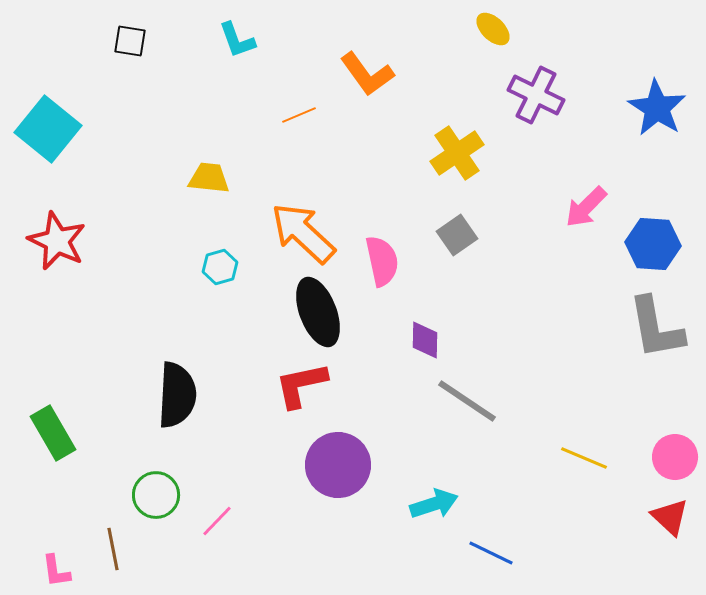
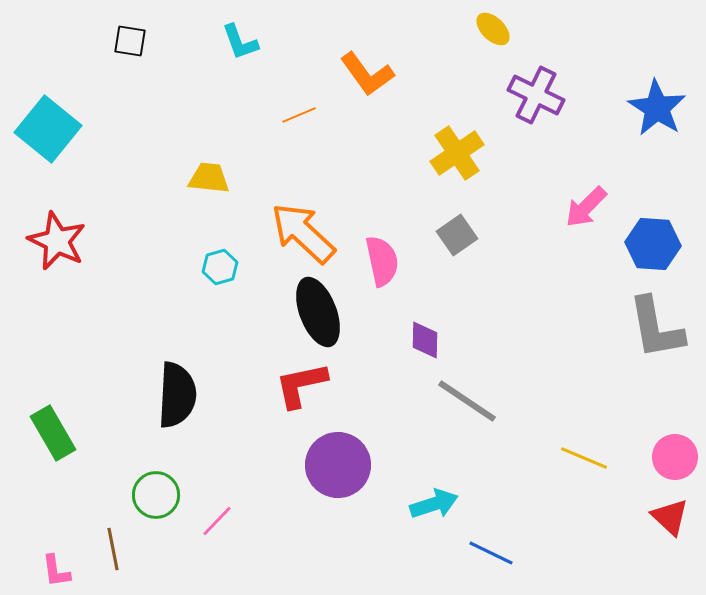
cyan L-shape: moved 3 px right, 2 px down
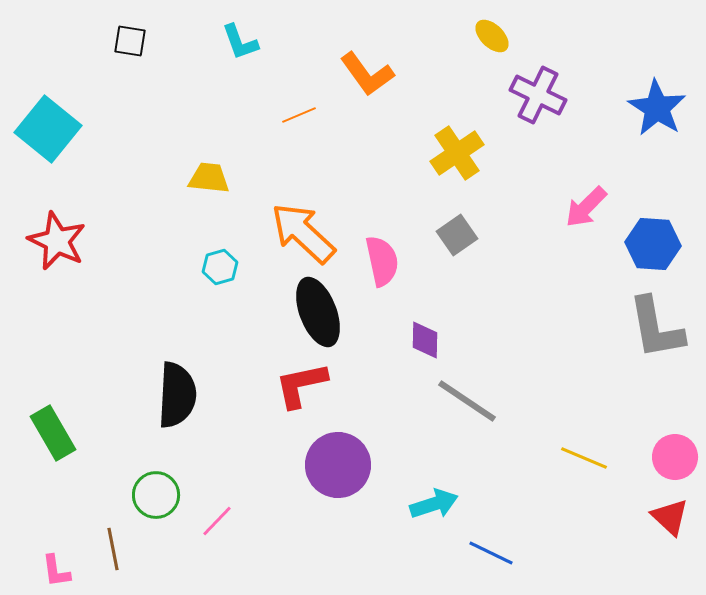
yellow ellipse: moved 1 px left, 7 px down
purple cross: moved 2 px right
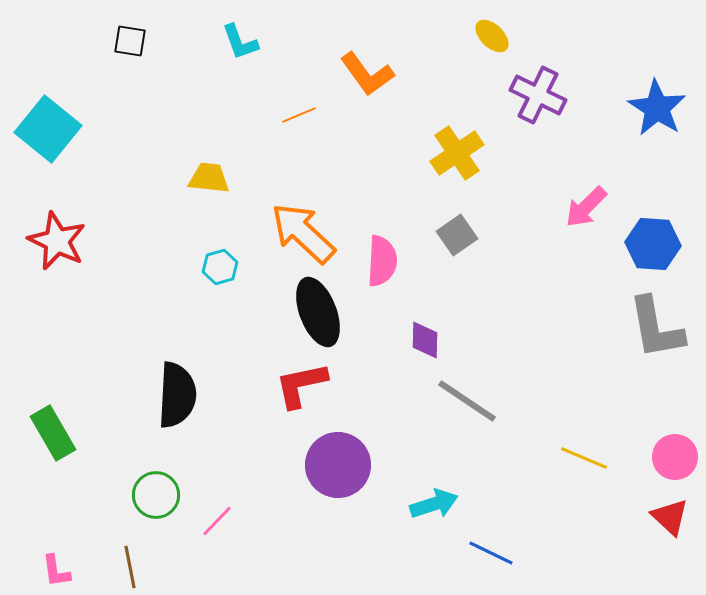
pink semicircle: rotated 15 degrees clockwise
brown line: moved 17 px right, 18 px down
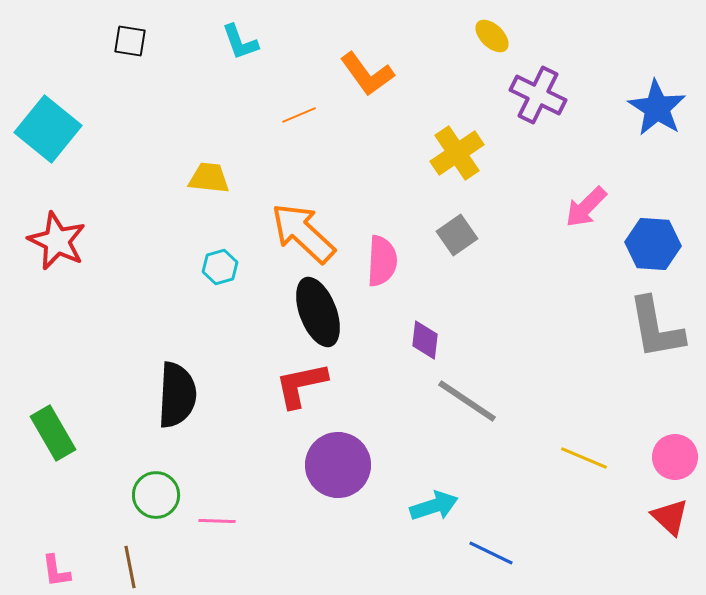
purple diamond: rotated 6 degrees clockwise
cyan arrow: moved 2 px down
pink line: rotated 48 degrees clockwise
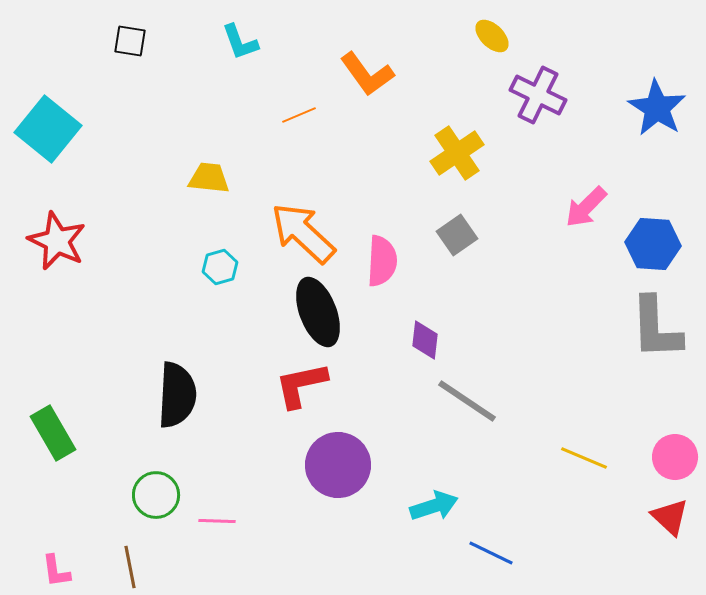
gray L-shape: rotated 8 degrees clockwise
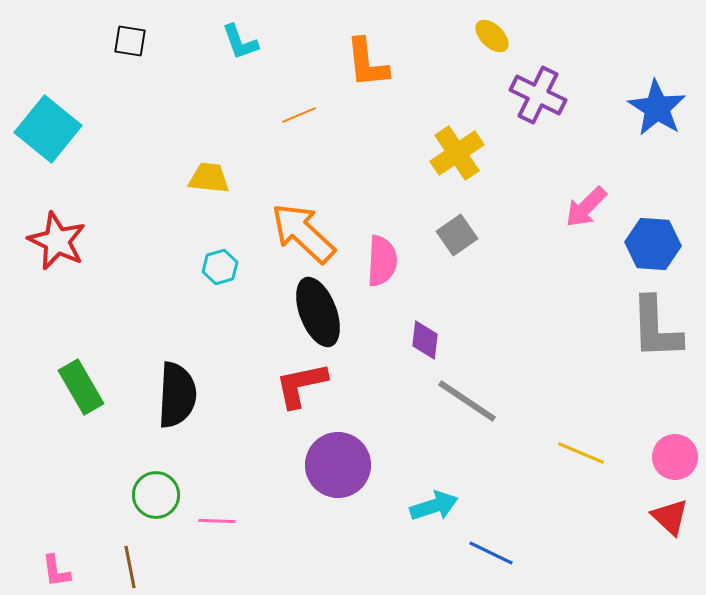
orange L-shape: moved 11 px up; rotated 30 degrees clockwise
green rectangle: moved 28 px right, 46 px up
yellow line: moved 3 px left, 5 px up
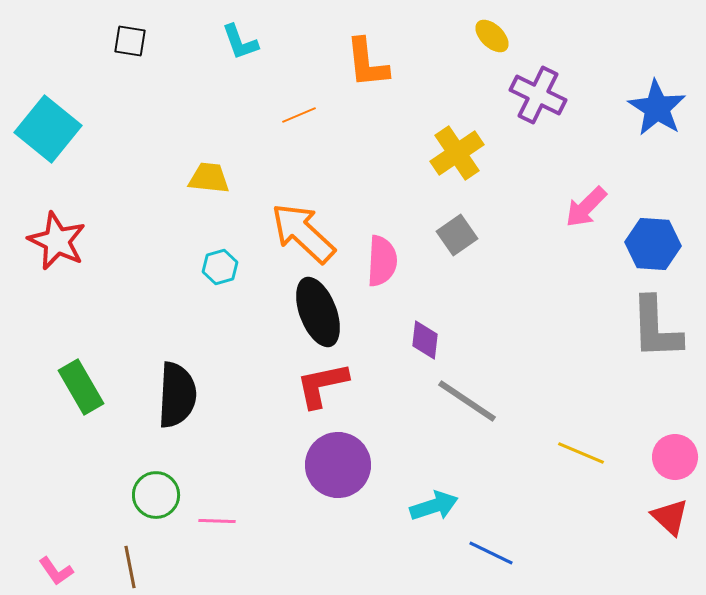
red L-shape: moved 21 px right
pink L-shape: rotated 27 degrees counterclockwise
